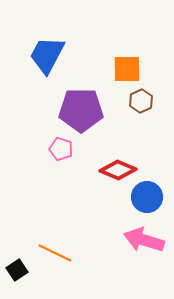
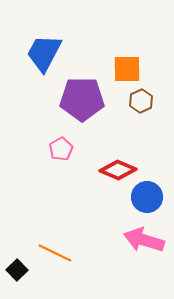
blue trapezoid: moved 3 px left, 2 px up
purple pentagon: moved 1 px right, 11 px up
pink pentagon: rotated 25 degrees clockwise
black square: rotated 10 degrees counterclockwise
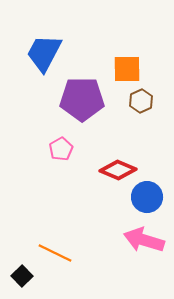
black square: moved 5 px right, 6 px down
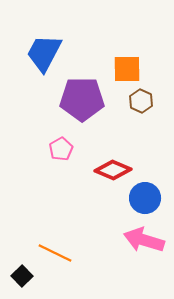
brown hexagon: rotated 10 degrees counterclockwise
red diamond: moved 5 px left
blue circle: moved 2 px left, 1 px down
